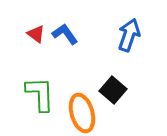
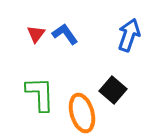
red triangle: rotated 30 degrees clockwise
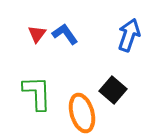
red triangle: moved 1 px right
green L-shape: moved 3 px left, 1 px up
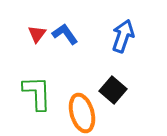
blue arrow: moved 6 px left, 1 px down
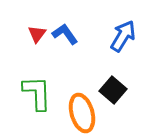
blue arrow: rotated 12 degrees clockwise
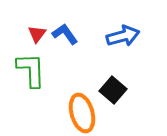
blue arrow: rotated 44 degrees clockwise
green L-shape: moved 6 px left, 23 px up
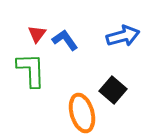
blue L-shape: moved 6 px down
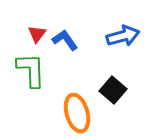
orange ellipse: moved 5 px left
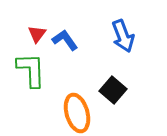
blue arrow: rotated 84 degrees clockwise
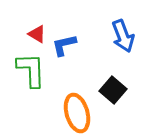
red triangle: rotated 36 degrees counterclockwise
blue L-shape: moved 1 px left, 5 px down; rotated 68 degrees counterclockwise
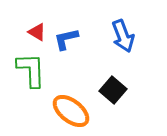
red triangle: moved 2 px up
blue L-shape: moved 2 px right, 6 px up
orange ellipse: moved 6 px left, 2 px up; rotated 36 degrees counterclockwise
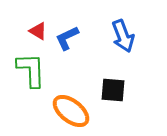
red triangle: moved 1 px right, 1 px up
blue L-shape: moved 1 px right, 1 px up; rotated 12 degrees counterclockwise
black square: rotated 36 degrees counterclockwise
